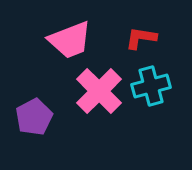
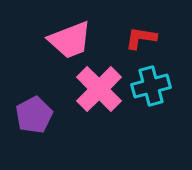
pink cross: moved 2 px up
purple pentagon: moved 2 px up
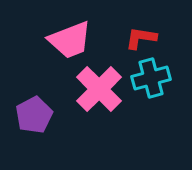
cyan cross: moved 8 px up
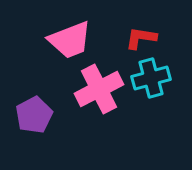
pink cross: rotated 18 degrees clockwise
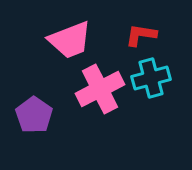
red L-shape: moved 3 px up
pink cross: moved 1 px right
purple pentagon: rotated 9 degrees counterclockwise
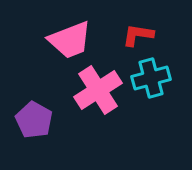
red L-shape: moved 3 px left
pink cross: moved 2 px left, 1 px down; rotated 6 degrees counterclockwise
purple pentagon: moved 5 px down; rotated 6 degrees counterclockwise
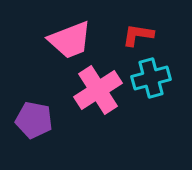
purple pentagon: rotated 18 degrees counterclockwise
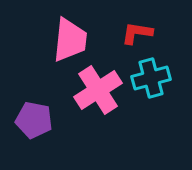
red L-shape: moved 1 px left, 2 px up
pink trapezoid: rotated 63 degrees counterclockwise
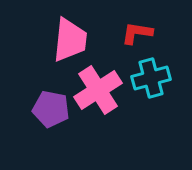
purple pentagon: moved 17 px right, 11 px up
